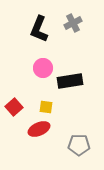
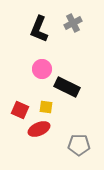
pink circle: moved 1 px left, 1 px down
black rectangle: moved 3 px left, 6 px down; rotated 35 degrees clockwise
red square: moved 6 px right, 3 px down; rotated 24 degrees counterclockwise
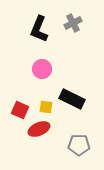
black rectangle: moved 5 px right, 12 px down
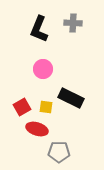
gray cross: rotated 30 degrees clockwise
pink circle: moved 1 px right
black rectangle: moved 1 px left, 1 px up
red square: moved 2 px right, 3 px up; rotated 36 degrees clockwise
red ellipse: moved 2 px left; rotated 40 degrees clockwise
gray pentagon: moved 20 px left, 7 px down
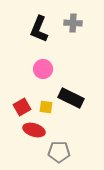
red ellipse: moved 3 px left, 1 px down
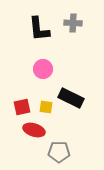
black L-shape: rotated 28 degrees counterclockwise
red square: rotated 18 degrees clockwise
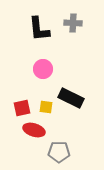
red square: moved 1 px down
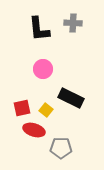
yellow square: moved 3 px down; rotated 32 degrees clockwise
gray pentagon: moved 2 px right, 4 px up
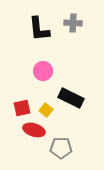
pink circle: moved 2 px down
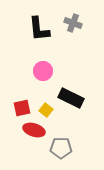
gray cross: rotated 18 degrees clockwise
